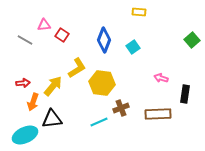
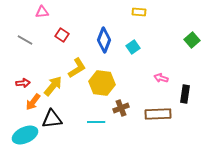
pink triangle: moved 2 px left, 13 px up
orange arrow: rotated 18 degrees clockwise
cyan line: moved 3 px left; rotated 24 degrees clockwise
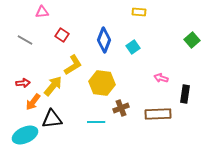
yellow L-shape: moved 4 px left, 3 px up
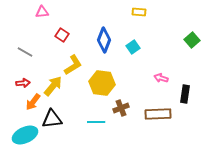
gray line: moved 12 px down
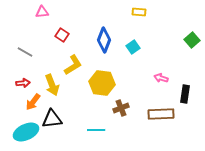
yellow arrow: moved 1 px left, 1 px up; rotated 120 degrees clockwise
brown rectangle: moved 3 px right
cyan line: moved 8 px down
cyan ellipse: moved 1 px right, 3 px up
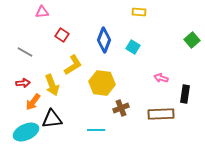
cyan square: rotated 24 degrees counterclockwise
